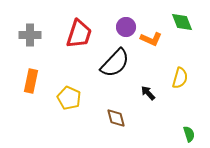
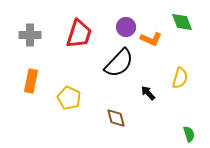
black semicircle: moved 4 px right
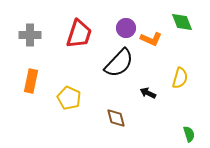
purple circle: moved 1 px down
black arrow: rotated 21 degrees counterclockwise
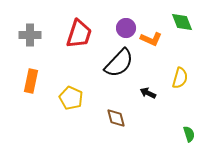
yellow pentagon: moved 2 px right
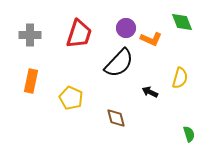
black arrow: moved 2 px right, 1 px up
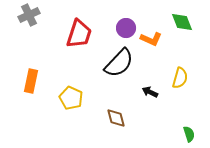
gray cross: moved 1 px left, 20 px up; rotated 25 degrees counterclockwise
